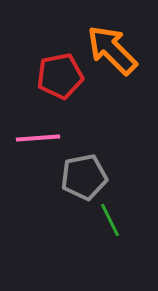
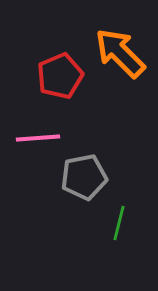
orange arrow: moved 8 px right, 3 px down
red pentagon: rotated 12 degrees counterclockwise
green line: moved 9 px right, 3 px down; rotated 40 degrees clockwise
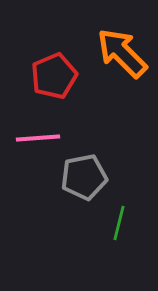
orange arrow: moved 2 px right
red pentagon: moved 6 px left
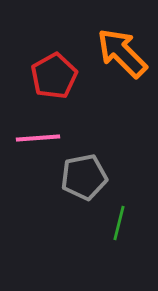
red pentagon: rotated 6 degrees counterclockwise
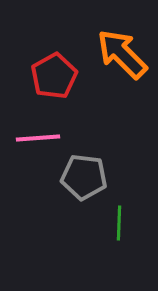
orange arrow: moved 1 px down
gray pentagon: rotated 18 degrees clockwise
green line: rotated 12 degrees counterclockwise
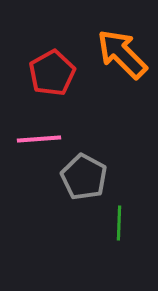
red pentagon: moved 2 px left, 3 px up
pink line: moved 1 px right, 1 px down
gray pentagon: rotated 21 degrees clockwise
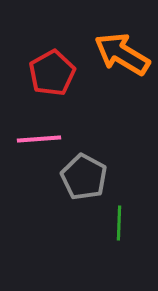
orange arrow: rotated 14 degrees counterclockwise
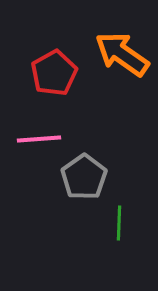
orange arrow: rotated 4 degrees clockwise
red pentagon: moved 2 px right
gray pentagon: rotated 9 degrees clockwise
